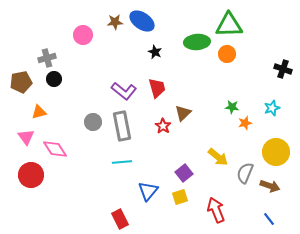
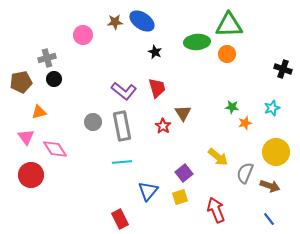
brown triangle: rotated 18 degrees counterclockwise
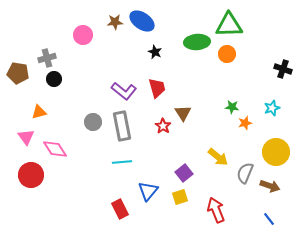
brown pentagon: moved 3 px left, 9 px up; rotated 20 degrees clockwise
red rectangle: moved 10 px up
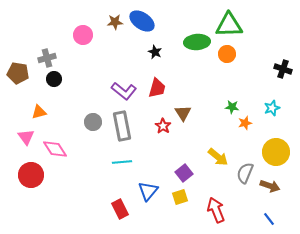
red trapezoid: rotated 30 degrees clockwise
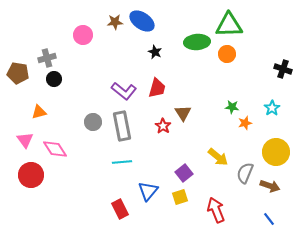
cyan star: rotated 14 degrees counterclockwise
pink triangle: moved 1 px left, 3 px down
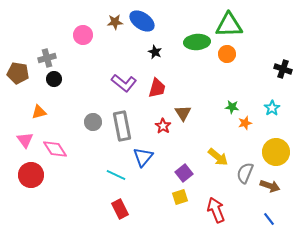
purple L-shape: moved 8 px up
cyan line: moved 6 px left, 13 px down; rotated 30 degrees clockwise
blue triangle: moved 5 px left, 34 px up
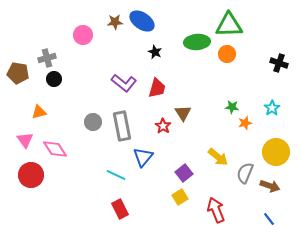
black cross: moved 4 px left, 6 px up
yellow square: rotated 14 degrees counterclockwise
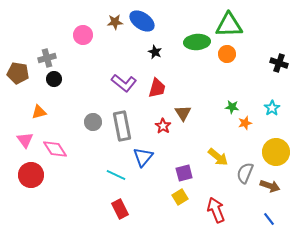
purple square: rotated 24 degrees clockwise
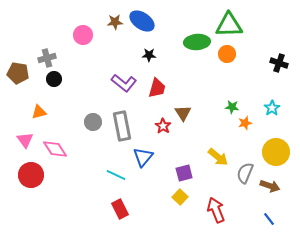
black star: moved 6 px left, 3 px down; rotated 24 degrees counterclockwise
yellow square: rotated 14 degrees counterclockwise
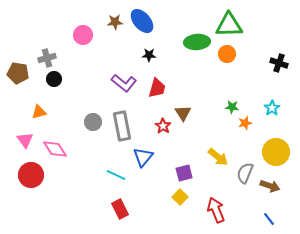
blue ellipse: rotated 15 degrees clockwise
